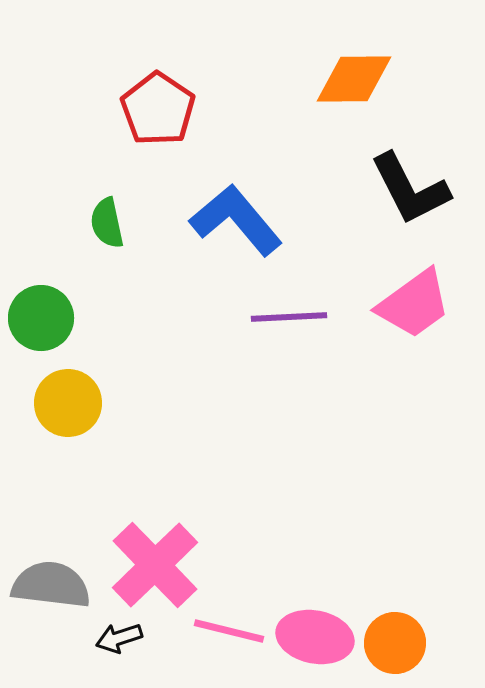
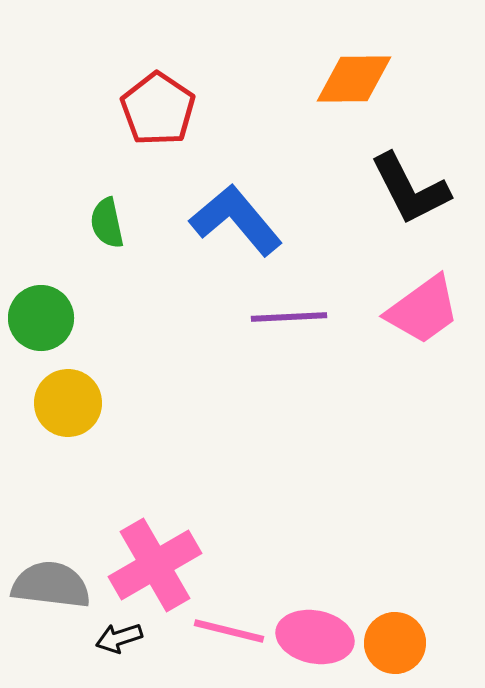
pink trapezoid: moved 9 px right, 6 px down
pink cross: rotated 14 degrees clockwise
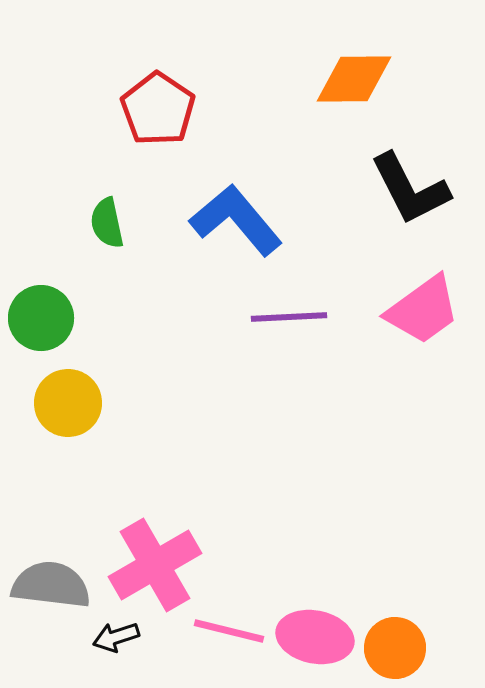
black arrow: moved 3 px left, 1 px up
orange circle: moved 5 px down
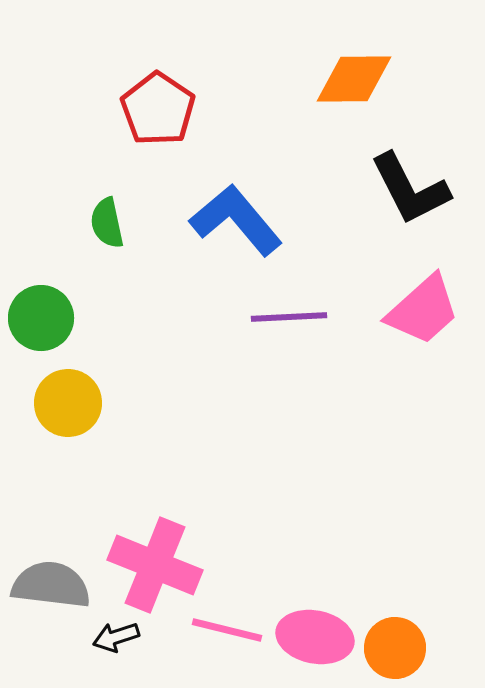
pink trapezoid: rotated 6 degrees counterclockwise
pink cross: rotated 38 degrees counterclockwise
pink line: moved 2 px left, 1 px up
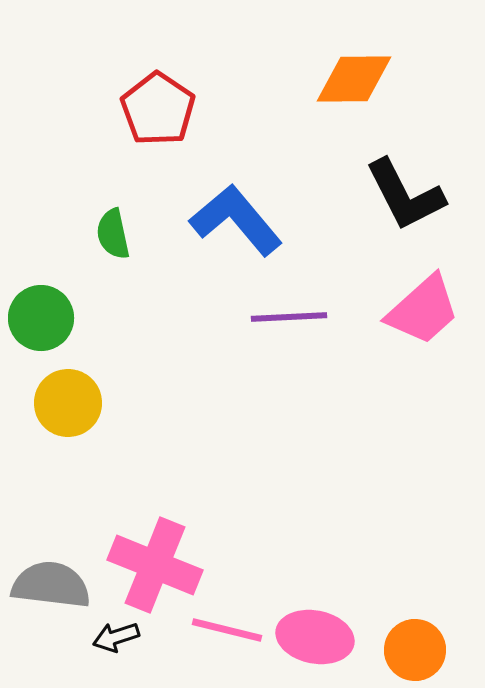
black L-shape: moved 5 px left, 6 px down
green semicircle: moved 6 px right, 11 px down
orange circle: moved 20 px right, 2 px down
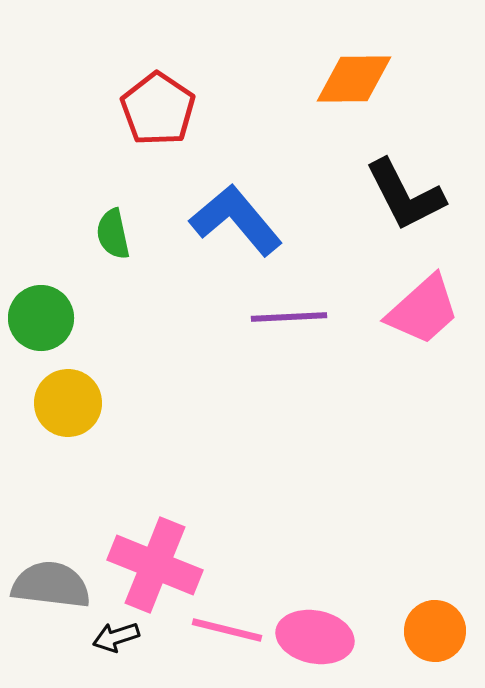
orange circle: moved 20 px right, 19 px up
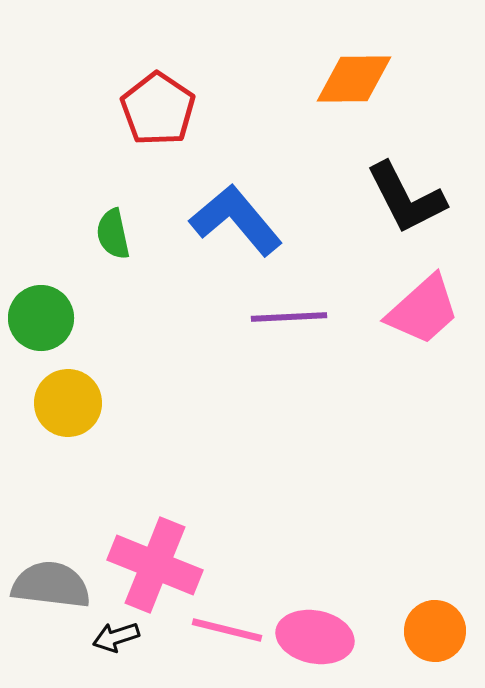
black L-shape: moved 1 px right, 3 px down
